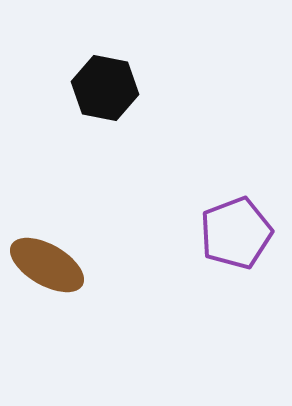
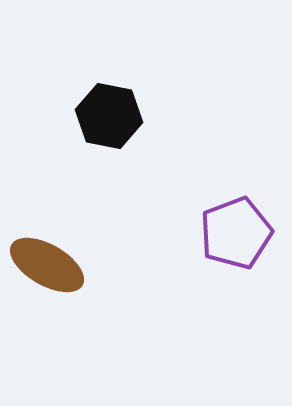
black hexagon: moved 4 px right, 28 px down
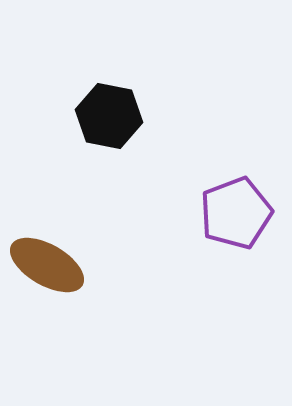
purple pentagon: moved 20 px up
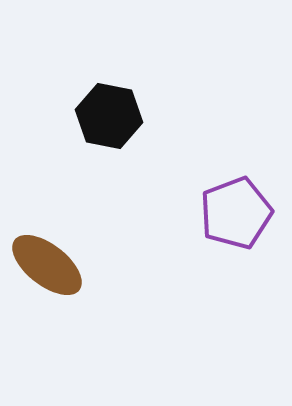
brown ellipse: rotated 8 degrees clockwise
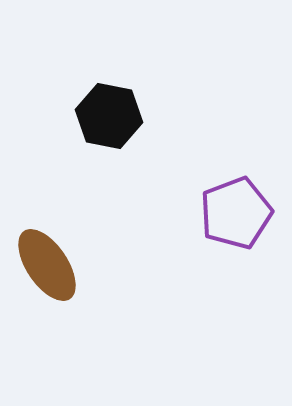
brown ellipse: rotated 18 degrees clockwise
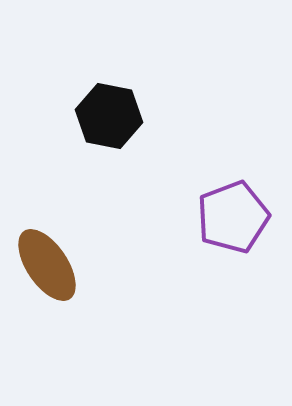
purple pentagon: moved 3 px left, 4 px down
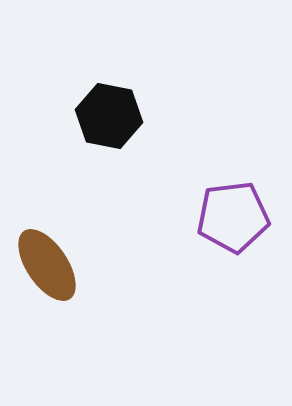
purple pentagon: rotated 14 degrees clockwise
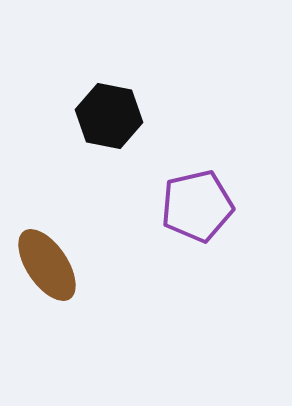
purple pentagon: moved 36 px left, 11 px up; rotated 6 degrees counterclockwise
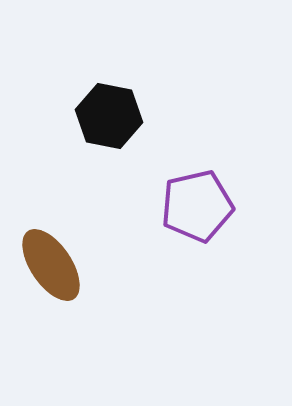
brown ellipse: moved 4 px right
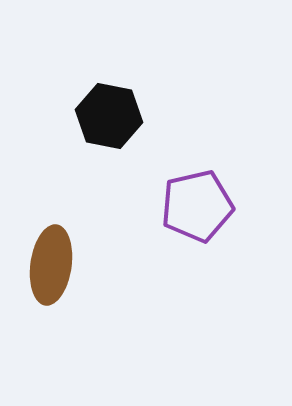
brown ellipse: rotated 42 degrees clockwise
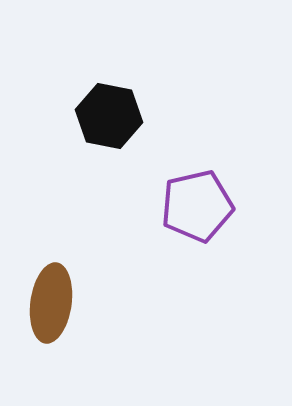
brown ellipse: moved 38 px down
